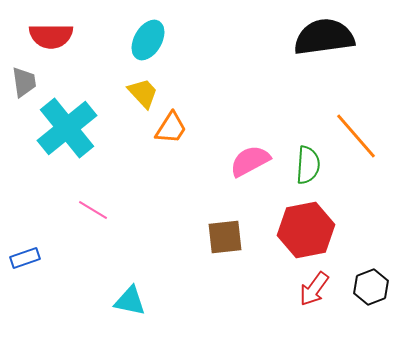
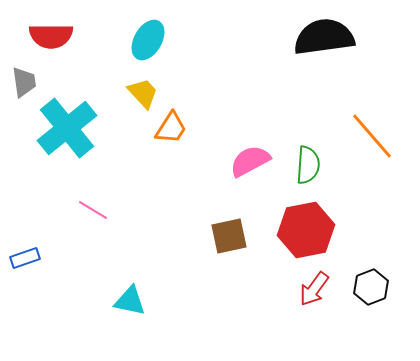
orange line: moved 16 px right
brown square: moved 4 px right, 1 px up; rotated 6 degrees counterclockwise
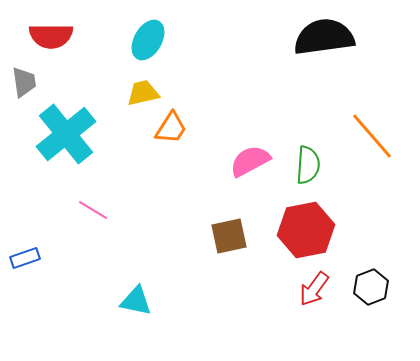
yellow trapezoid: rotated 60 degrees counterclockwise
cyan cross: moved 1 px left, 6 px down
cyan triangle: moved 6 px right
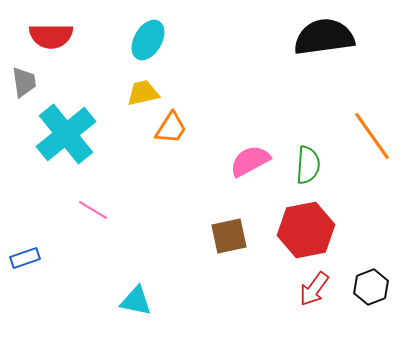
orange line: rotated 6 degrees clockwise
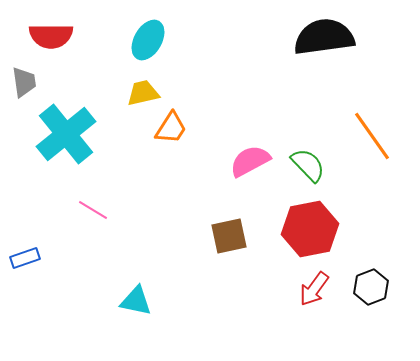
green semicircle: rotated 48 degrees counterclockwise
red hexagon: moved 4 px right, 1 px up
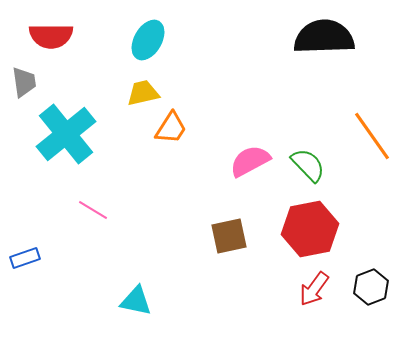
black semicircle: rotated 6 degrees clockwise
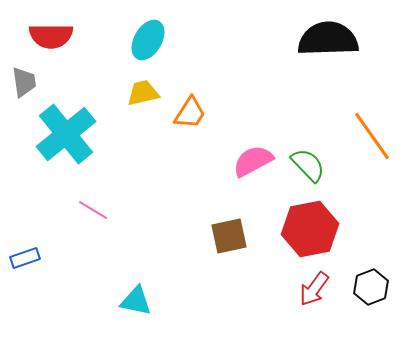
black semicircle: moved 4 px right, 2 px down
orange trapezoid: moved 19 px right, 15 px up
pink semicircle: moved 3 px right
